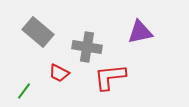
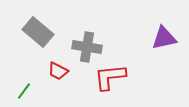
purple triangle: moved 24 px right, 6 px down
red trapezoid: moved 1 px left, 2 px up
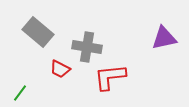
red trapezoid: moved 2 px right, 2 px up
green line: moved 4 px left, 2 px down
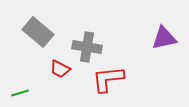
red L-shape: moved 2 px left, 2 px down
green line: rotated 36 degrees clockwise
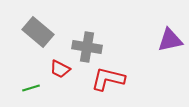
purple triangle: moved 6 px right, 2 px down
red L-shape: rotated 20 degrees clockwise
green line: moved 11 px right, 5 px up
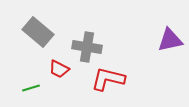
red trapezoid: moved 1 px left
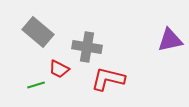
green line: moved 5 px right, 3 px up
